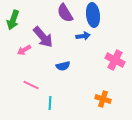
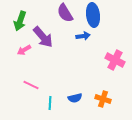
green arrow: moved 7 px right, 1 px down
blue semicircle: moved 12 px right, 32 px down
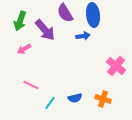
purple arrow: moved 2 px right, 7 px up
pink arrow: moved 1 px up
pink cross: moved 1 px right, 6 px down; rotated 12 degrees clockwise
cyan line: rotated 32 degrees clockwise
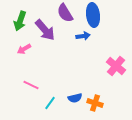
orange cross: moved 8 px left, 4 px down
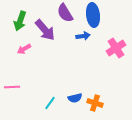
pink cross: moved 18 px up; rotated 18 degrees clockwise
pink line: moved 19 px left, 2 px down; rotated 28 degrees counterclockwise
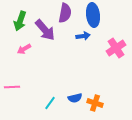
purple semicircle: rotated 138 degrees counterclockwise
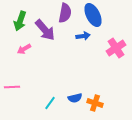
blue ellipse: rotated 20 degrees counterclockwise
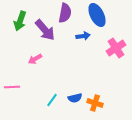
blue ellipse: moved 4 px right
pink arrow: moved 11 px right, 10 px down
cyan line: moved 2 px right, 3 px up
